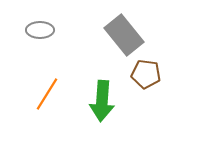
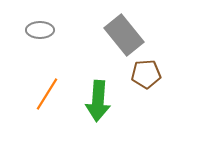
brown pentagon: rotated 12 degrees counterclockwise
green arrow: moved 4 px left
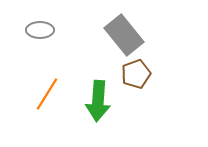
brown pentagon: moved 10 px left; rotated 16 degrees counterclockwise
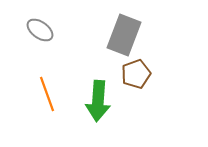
gray ellipse: rotated 36 degrees clockwise
gray rectangle: rotated 60 degrees clockwise
orange line: rotated 52 degrees counterclockwise
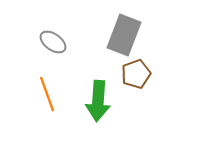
gray ellipse: moved 13 px right, 12 px down
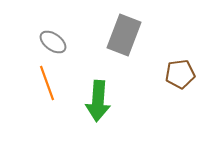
brown pentagon: moved 44 px right; rotated 12 degrees clockwise
orange line: moved 11 px up
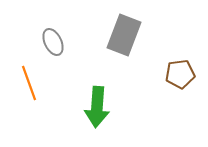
gray ellipse: rotated 28 degrees clockwise
orange line: moved 18 px left
green arrow: moved 1 px left, 6 px down
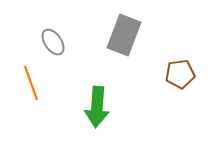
gray ellipse: rotated 8 degrees counterclockwise
orange line: moved 2 px right
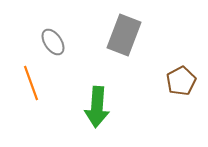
brown pentagon: moved 1 px right, 7 px down; rotated 20 degrees counterclockwise
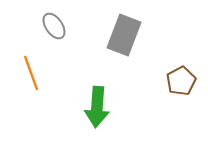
gray ellipse: moved 1 px right, 16 px up
orange line: moved 10 px up
